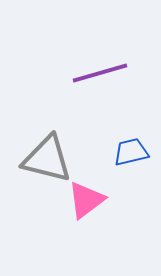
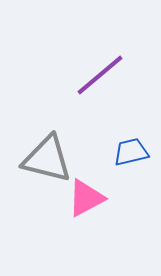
purple line: moved 2 px down; rotated 24 degrees counterclockwise
pink triangle: moved 2 px up; rotated 9 degrees clockwise
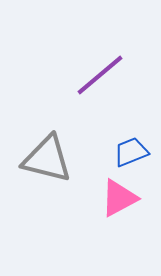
blue trapezoid: rotated 9 degrees counterclockwise
pink triangle: moved 33 px right
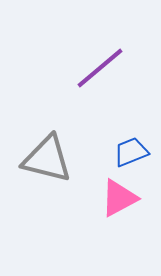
purple line: moved 7 px up
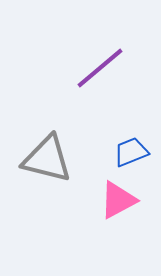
pink triangle: moved 1 px left, 2 px down
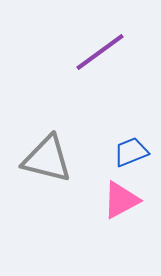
purple line: moved 16 px up; rotated 4 degrees clockwise
pink triangle: moved 3 px right
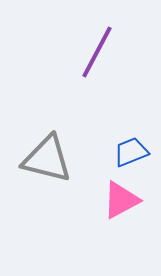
purple line: moved 3 px left; rotated 26 degrees counterclockwise
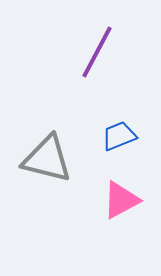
blue trapezoid: moved 12 px left, 16 px up
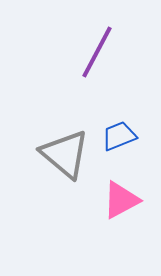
gray triangle: moved 18 px right, 5 px up; rotated 26 degrees clockwise
